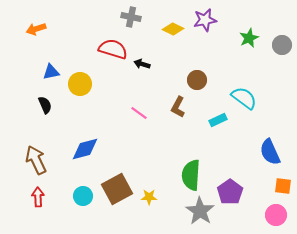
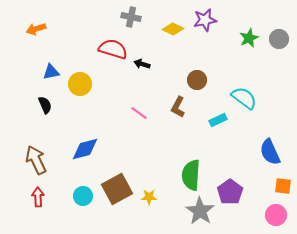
gray circle: moved 3 px left, 6 px up
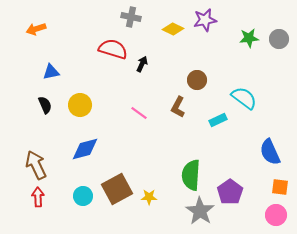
green star: rotated 18 degrees clockwise
black arrow: rotated 98 degrees clockwise
yellow circle: moved 21 px down
brown arrow: moved 5 px down
orange square: moved 3 px left, 1 px down
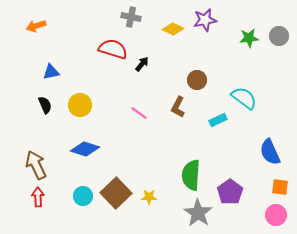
orange arrow: moved 3 px up
gray circle: moved 3 px up
black arrow: rotated 14 degrees clockwise
blue diamond: rotated 32 degrees clockwise
brown square: moved 1 px left, 4 px down; rotated 16 degrees counterclockwise
gray star: moved 2 px left, 2 px down
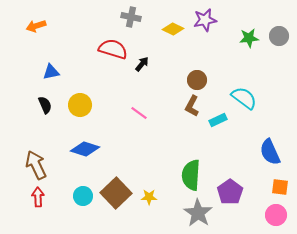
brown L-shape: moved 14 px right, 1 px up
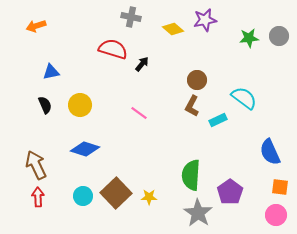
yellow diamond: rotated 15 degrees clockwise
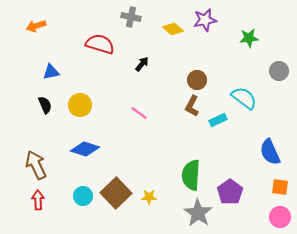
gray circle: moved 35 px down
red semicircle: moved 13 px left, 5 px up
red arrow: moved 3 px down
pink circle: moved 4 px right, 2 px down
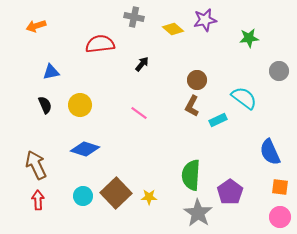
gray cross: moved 3 px right
red semicircle: rotated 24 degrees counterclockwise
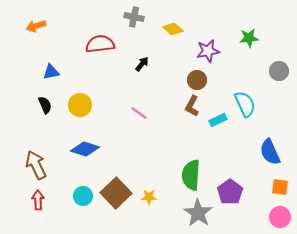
purple star: moved 3 px right, 31 px down
cyan semicircle: moved 1 px right, 6 px down; rotated 28 degrees clockwise
